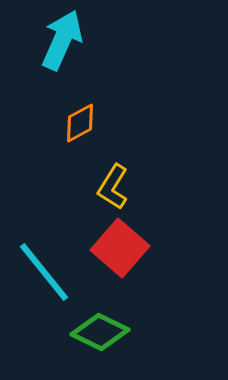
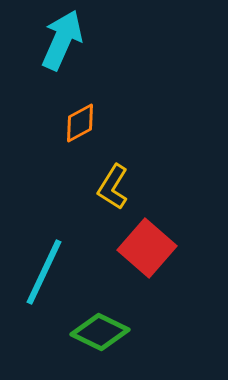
red square: moved 27 px right
cyan line: rotated 64 degrees clockwise
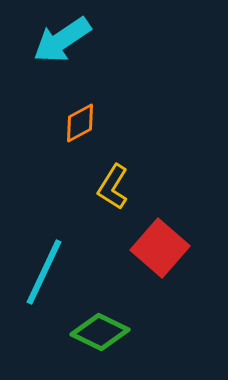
cyan arrow: rotated 148 degrees counterclockwise
red square: moved 13 px right
